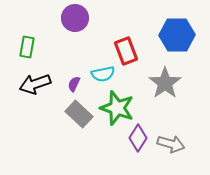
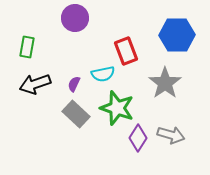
gray rectangle: moved 3 px left
gray arrow: moved 9 px up
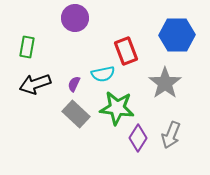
green star: rotated 12 degrees counterclockwise
gray arrow: rotated 96 degrees clockwise
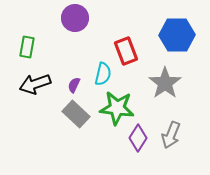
cyan semicircle: rotated 65 degrees counterclockwise
purple semicircle: moved 1 px down
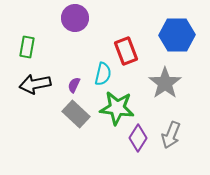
black arrow: rotated 8 degrees clockwise
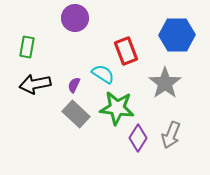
cyan semicircle: rotated 70 degrees counterclockwise
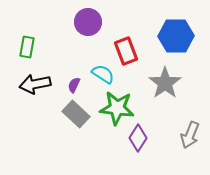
purple circle: moved 13 px right, 4 px down
blue hexagon: moved 1 px left, 1 px down
gray arrow: moved 19 px right
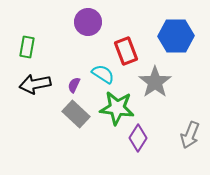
gray star: moved 10 px left, 1 px up
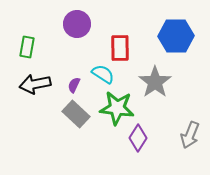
purple circle: moved 11 px left, 2 px down
red rectangle: moved 6 px left, 3 px up; rotated 20 degrees clockwise
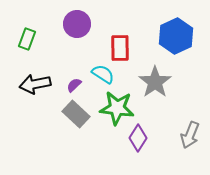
blue hexagon: rotated 24 degrees counterclockwise
green rectangle: moved 8 px up; rotated 10 degrees clockwise
purple semicircle: rotated 21 degrees clockwise
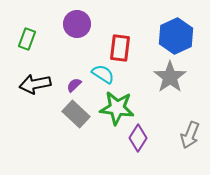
red rectangle: rotated 8 degrees clockwise
gray star: moved 15 px right, 5 px up
